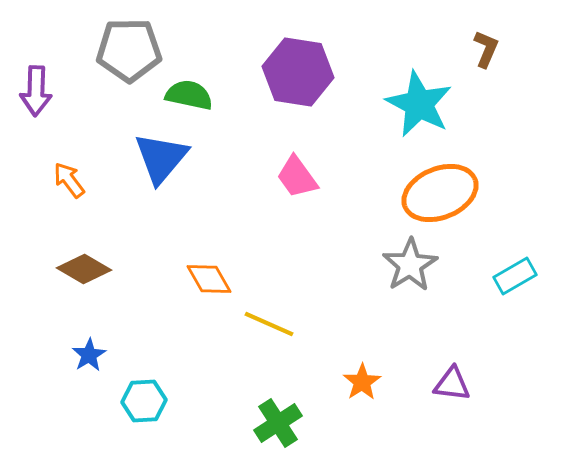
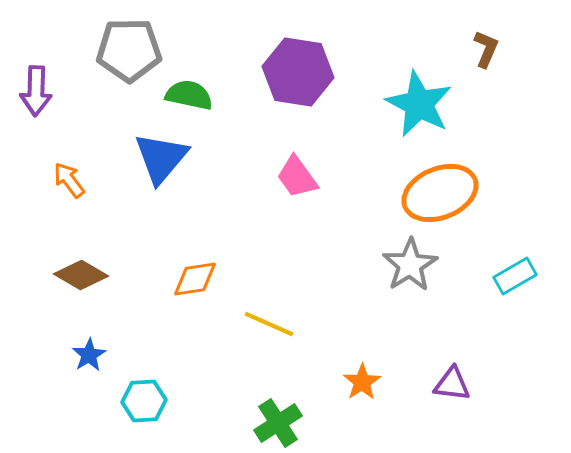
brown diamond: moved 3 px left, 6 px down
orange diamond: moved 14 px left; rotated 69 degrees counterclockwise
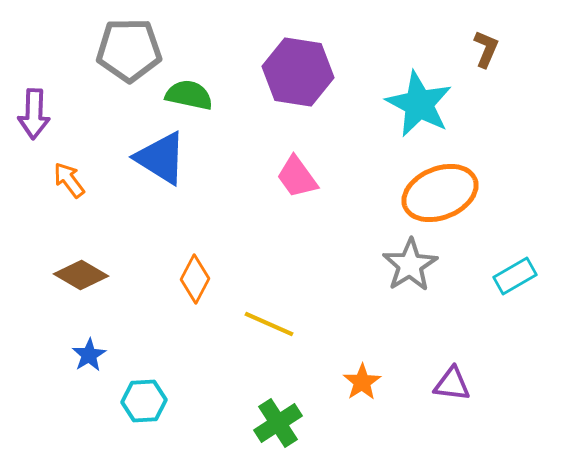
purple arrow: moved 2 px left, 23 px down
blue triangle: rotated 38 degrees counterclockwise
orange diamond: rotated 54 degrees counterclockwise
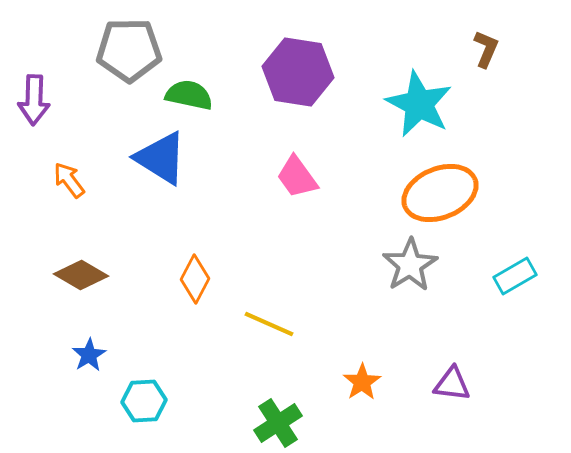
purple arrow: moved 14 px up
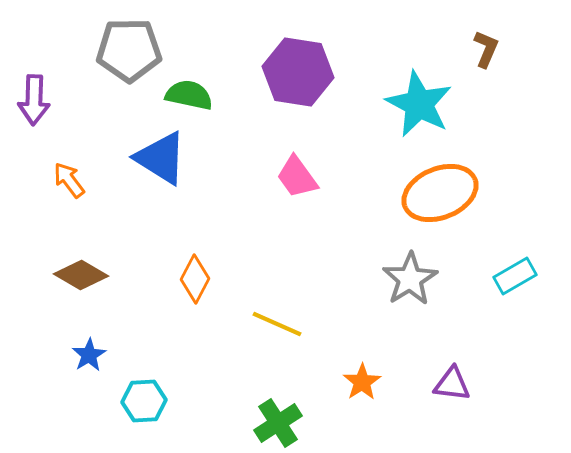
gray star: moved 14 px down
yellow line: moved 8 px right
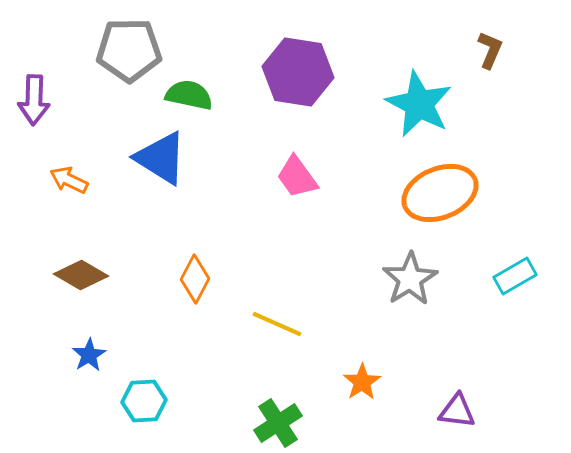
brown L-shape: moved 4 px right, 1 px down
orange arrow: rotated 27 degrees counterclockwise
purple triangle: moved 5 px right, 27 px down
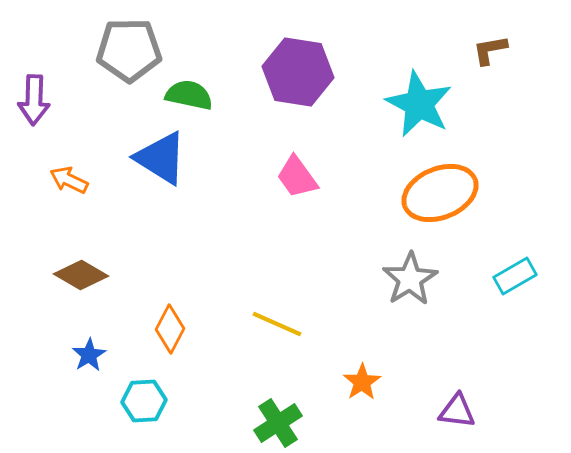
brown L-shape: rotated 123 degrees counterclockwise
orange diamond: moved 25 px left, 50 px down
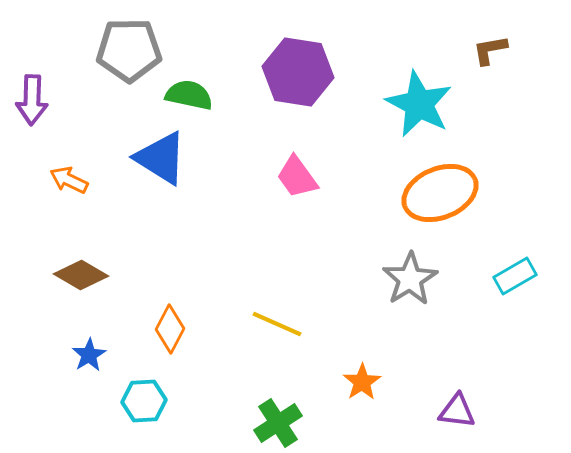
purple arrow: moved 2 px left
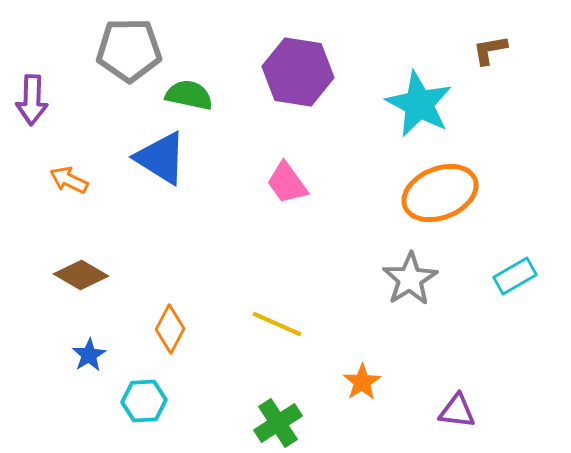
pink trapezoid: moved 10 px left, 6 px down
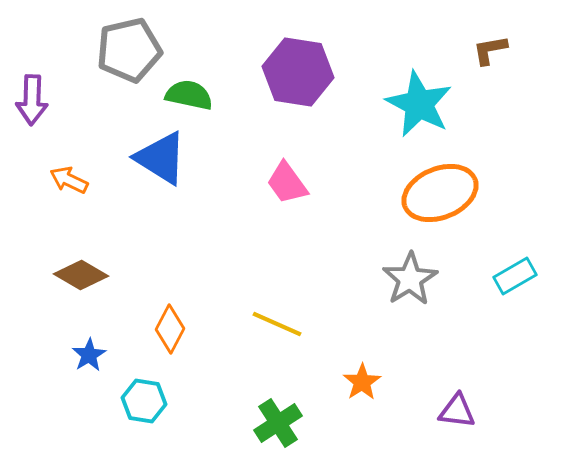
gray pentagon: rotated 12 degrees counterclockwise
cyan hexagon: rotated 12 degrees clockwise
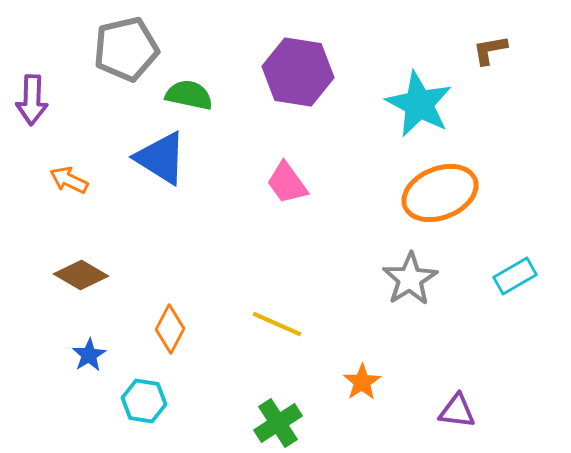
gray pentagon: moved 3 px left, 1 px up
